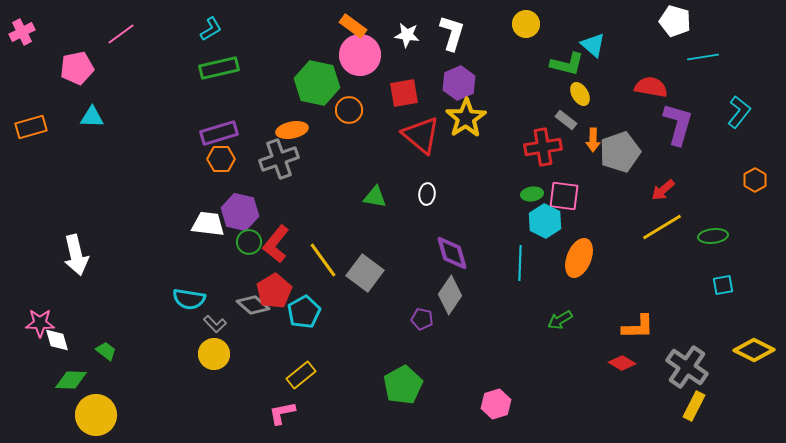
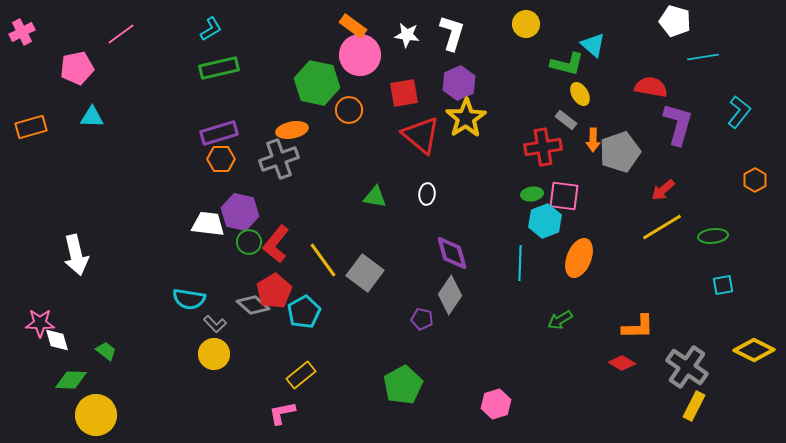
cyan hexagon at (545, 221): rotated 12 degrees clockwise
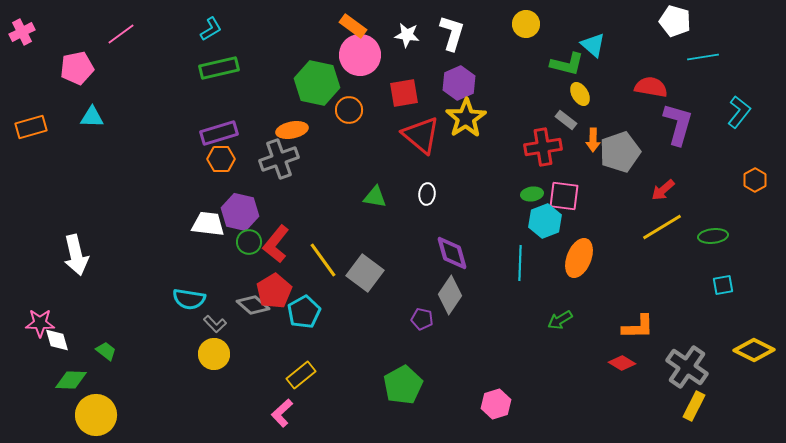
pink L-shape at (282, 413): rotated 32 degrees counterclockwise
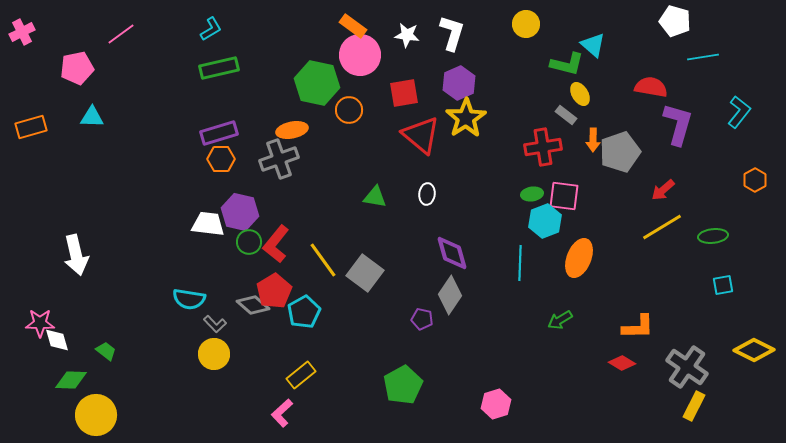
gray rectangle at (566, 120): moved 5 px up
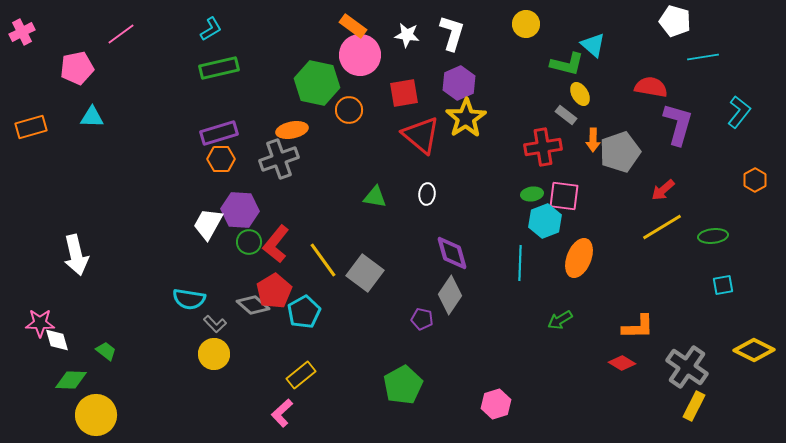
purple hexagon at (240, 212): moved 2 px up; rotated 9 degrees counterclockwise
white trapezoid at (208, 224): rotated 68 degrees counterclockwise
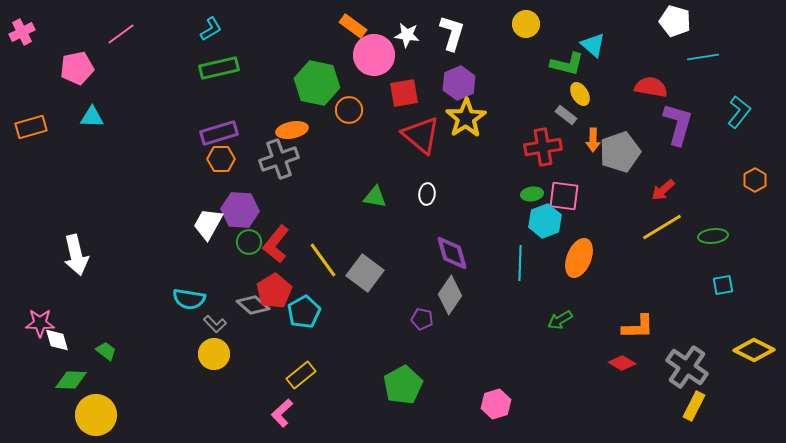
pink circle at (360, 55): moved 14 px right
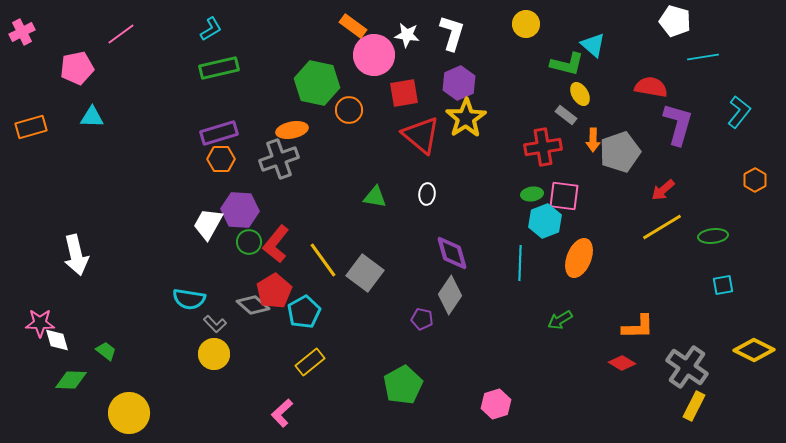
yellow rectangle at (301, 375): moved 9 px right, 13 px up
yellow circle at (96, 415): moved 33 px right, 2 px up
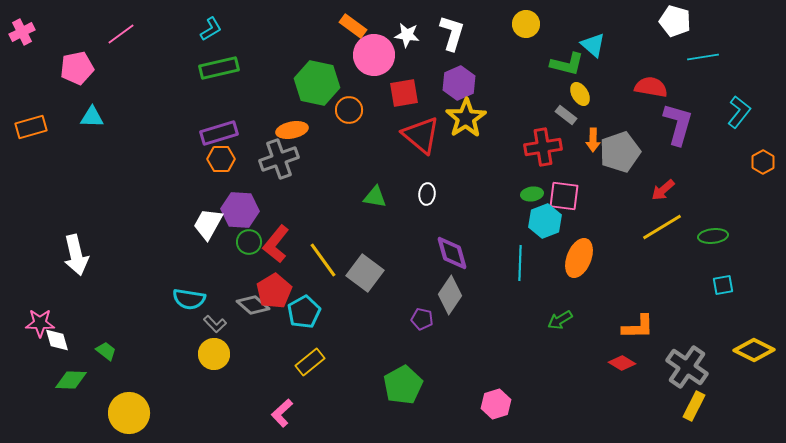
orange hexagon at (755, 180): moved 8 px right, 18 px up
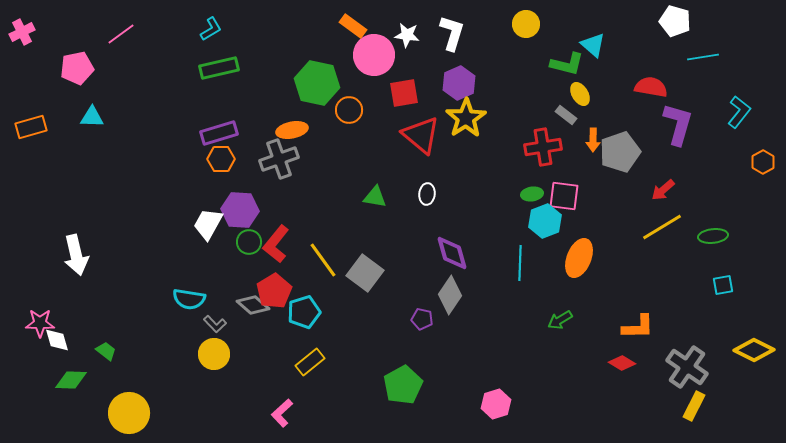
cyan pentagon at (304, 312): rotated 12 degrees clockwise
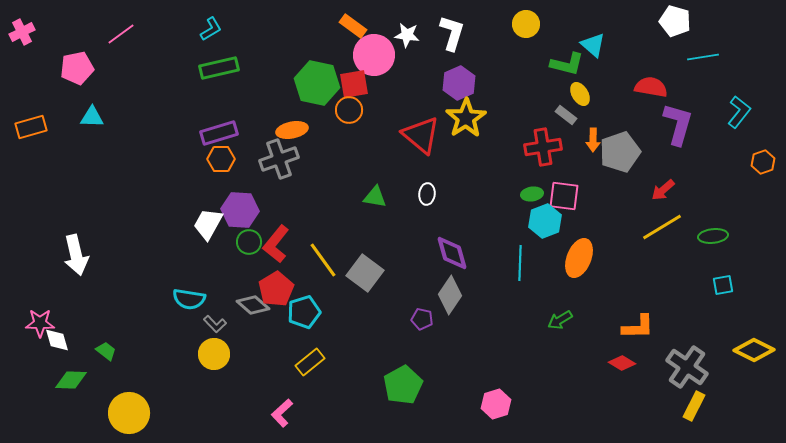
red square at (404, 93): moved 50 px left, 9 px up
orange hexagon at (763, 162): rotated 10 degrees clockwise
red pentagon at (274, 291): moved 2 px right, 2 px up
